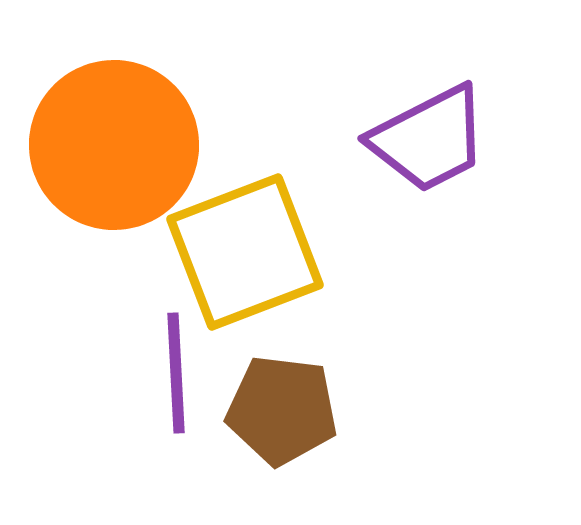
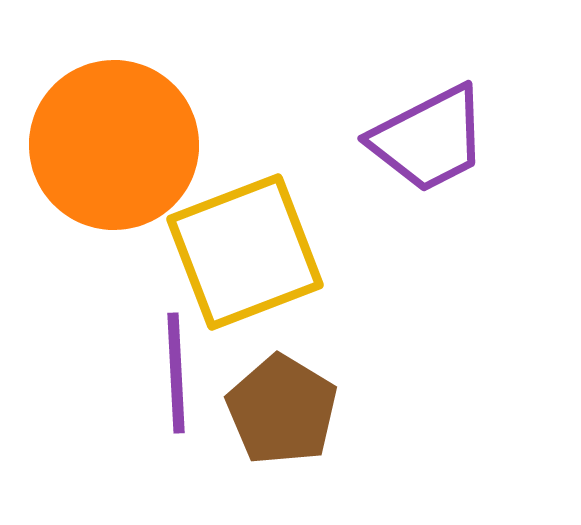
brown pentagon: rotated 24 degrees clockwise
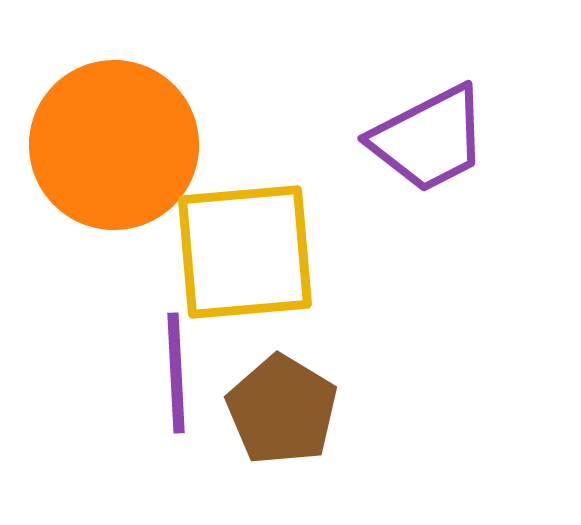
yellow square: rotated 16 degrees clockwise
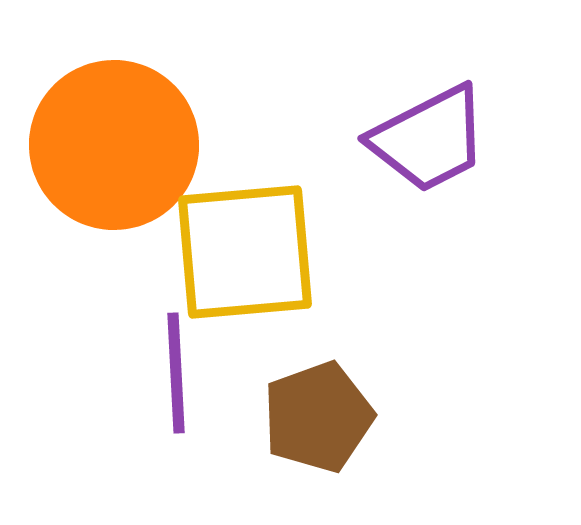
brown pentagon: moved 36 px right, 7 px down; rotated 21 degrees clockwise
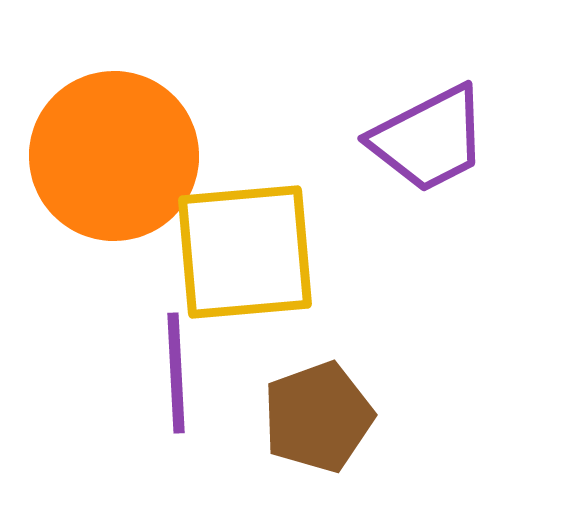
orange circle: moved 11 px down
